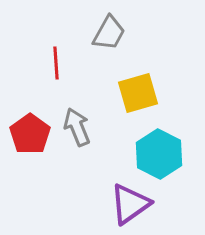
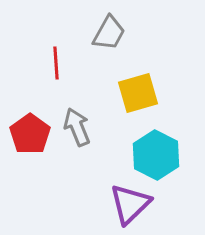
cyan hexagon: moved 3 px left, 1 px down
purple triangle: rotated 9 degrees counterclockwise
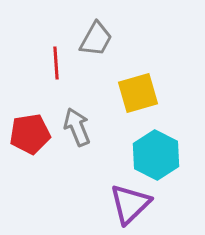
gray trapezoid: moved 13 px left, 6 px down
red pentagon: rotated 27 degrees clockwise
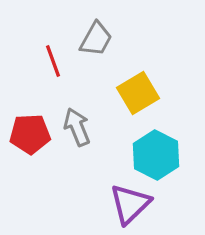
red line: moved 3 px left, 2 px up; rotated 16 degrees counterclockwise
yellow square: rotated 15 degrees counterclockwise
red pentagon: rotated 6 degrees clockwise
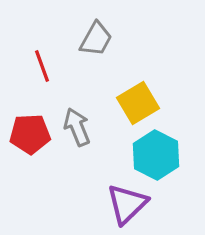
red line: moved 11 px left, 5 px down
yellow square: moved 10 px down
purple triangle: moved 3 px left
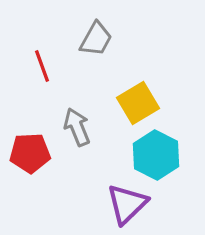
red pentagon: moved 19 px down
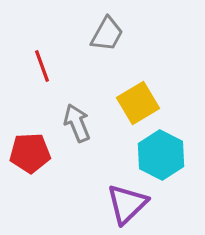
gray trapezoid: moved 11 px right, 5 px up
gray arrow: moved 4 px up
cyan hexagon: moved 5 px right
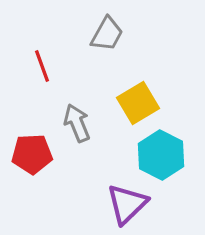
red pentagon: moved 2 px right, 1 px down
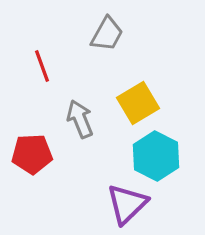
gray arrow: moved 3 px right, 4 px up
cyan hexagon: moved 5 px left, 1 px down
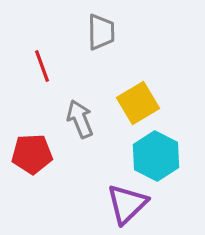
gray trapezoid: moved 6 px left, 2 px up; rotated 30 degrees counterclockwise
